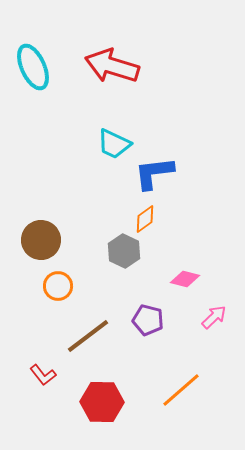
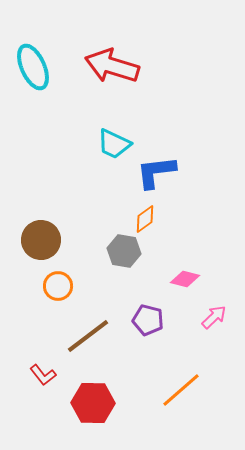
blue L-shape: moved 2 px right, 1 px up
gray hexagon: rotated 16 degrees counterclockwise
red hexagon: moved 9 px left, 1 px down
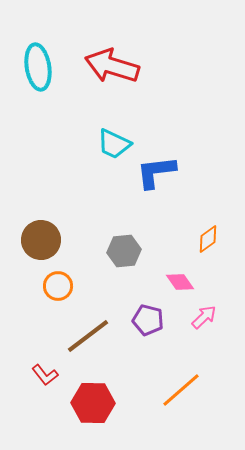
cyan ellipse: moved 5 px right; rotated 15 degrees clockwise
orange diamond: moved 63 px right, 20 px down
gray hexagon: rotated 16 degrees counterclockwise
pink diamond: moved 5 px left, 3 px down; rotated 40 degrees clockwise
pink arrow: moved 10 px left
red L-shape: moved 2 px right
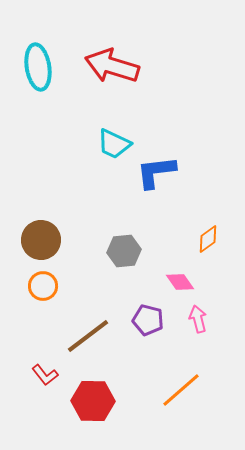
orange circle: moved 15 px left
pink arrow: moved 6 px left, 2 px down; rotated 60 degrees counterclockwise
red hexagon: moved 2 px up
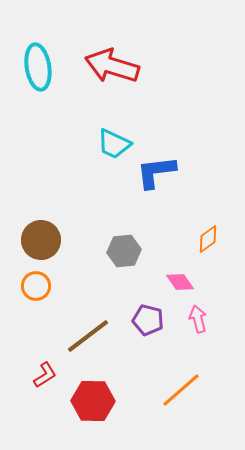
orange circle: moved 7 px left
red L-shape: rotated 84 degrees counterclockwise
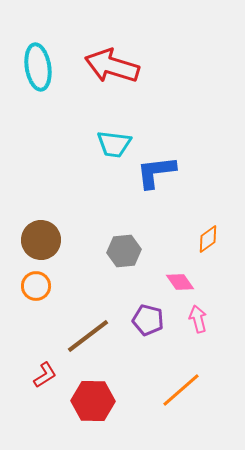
cyan trapezoid: rotated 18 degrees counterclockwise
